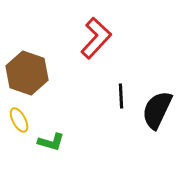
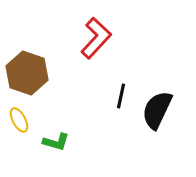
black line: rotated 15 degrees clockwise
green L-shape: moved 5 px right
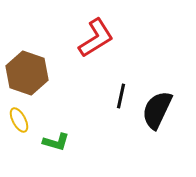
red L-shape: rotated 15 degrees clockwise
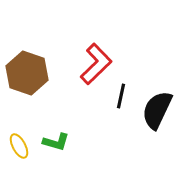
red L-shape: moved 26 px down; rotated 12 degrees counterclockwise
yellow ellipse: moved 26 px down
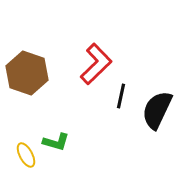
yellow ellipse: moved 7 px right, 9 px down
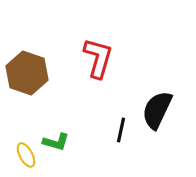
red L-shape: moved 2 px right, 6 px up; rotated 30 degrees counterclockwise
black line: moved 34 px down
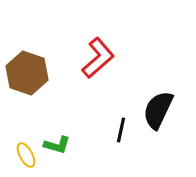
red L-shape: rotated 33 degrees clockwise
black semicircle: moved 1 px right
green L-shape: moved 1 px right, 3 px down
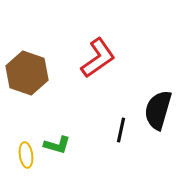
red L-shape: rotated 6 degrees clockwise
black semicircle: rotated 9 degrees counterclockwise
yellow ellipse: rotated 20 degrees clockwise
